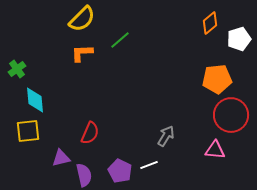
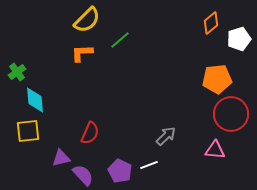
yellow semicircle: moved 5 px right, 1 px down
orange diamond: moved 1 px right
green cross: moved 3 px down
red circle: moved 1 px up
gray arrow: rotated 15 degrees clockwise
purple semicircle: moved 1 px left; rotated 30 degrees counterclockwise
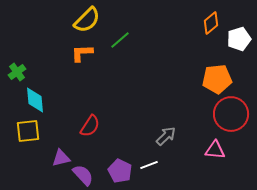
red semicircle: moved 7 px up; rotated 10 degrees clockwise
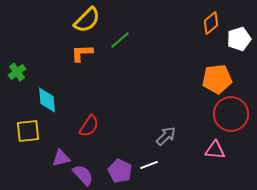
cyan diamond: moved 12 px right
red semicircle: moved 1 px left
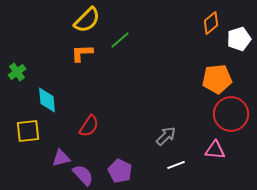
white line: moved 27 px right
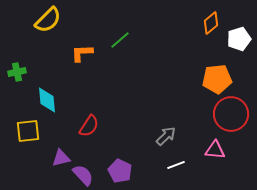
yellow semicircle: moved 39 px left
green cross: rotated 24 degrees clockwise
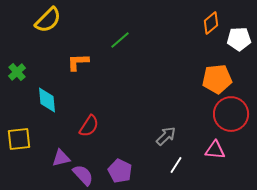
white pentagon: rotated 15 degrees clockwise
orange L-shape: moved 4 px left, 9 px down
green cross: rotated 30 degrees counterclockwise
yellow square: moved 9 px left, 8 px down
white line: rotated 36 degrees counterclockwise
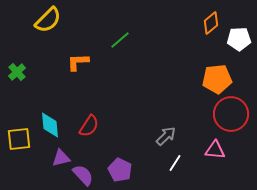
cyan diamond: moved 3 px right, 25 px down
white line: moved 1 px left, 2 px up
purple pentagon: moved 1 px up
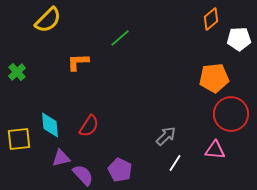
orange diamond: moved 4 px up
green line: moved 2 px up
orange pentagon: moved 3 px left, 1 px up
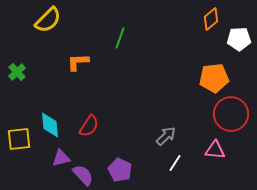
green line: rotated 30 degrees counterclockwise
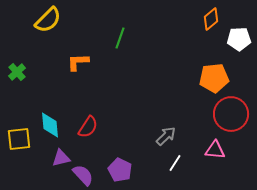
red semicircle: moved 1 px left, 1 px down
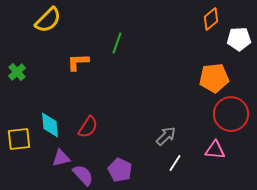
green line: moved 3 px left, 5 px down
